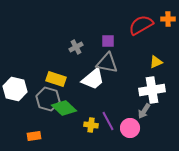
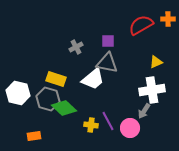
white hexagon: moved 3 px right, 4 px down
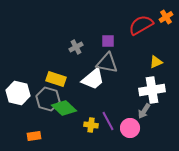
orange cross: moved 2 px left, 2 px up; rotated 32 degrees counterclockwise
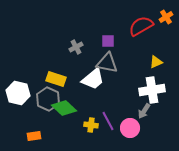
red semicircle: moved 1 px down
gray hexagon: rotated 10 degrees clockwise
